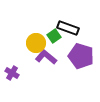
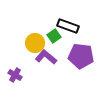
black rectangle: moved 2 px up
yellow circle: moved 1 px left
purple pentagon: rotated 10 degrees counterclockwise
purple cross: moved 3 px right, 2 px down
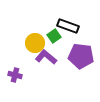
purple cross: rotated 16 degrees counterclockwise
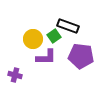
yellow circle: moved 2 px left, 4 px up
purple L-shape: rotated 140 degrees clockwise
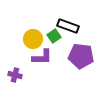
purple L-shape: moved 4 px left
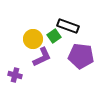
purple L-shape: rotated 25 degrees counterclockwise
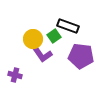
purple L-shape: moved 3 px up; rotated 80 degrees clockwise
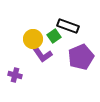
purple pentagon: moved 1 px down; rotated 30 degrees counterclockwise
